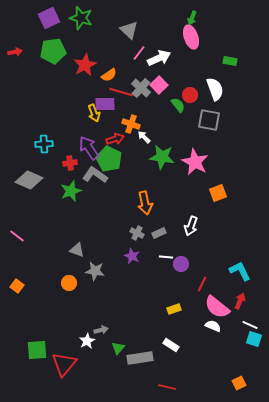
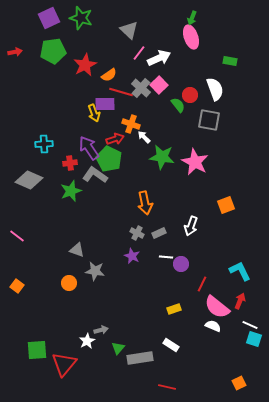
orange square at (218, 193): moved 8 px right, 12 px down
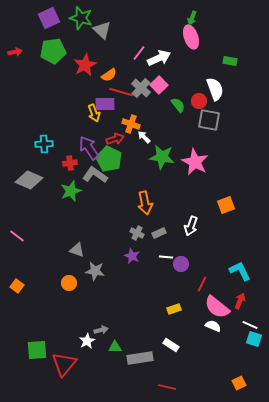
gray triangle at (129, 30): moved 27 px left
red circle at (190, 95): moved 9 px right, 6 px down
green triangle at (118, 348): moved 3 px left, 1 px up; rotated 48 degrees clockwise
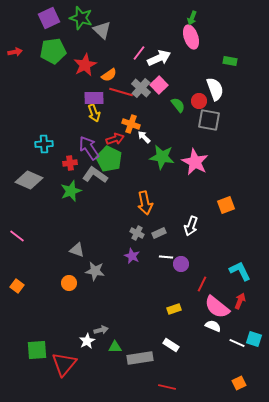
purple rectangle at (105, 104): moved 11 px left, 6 px up
white line at (250, 325): moved 13 px left, 18 px down
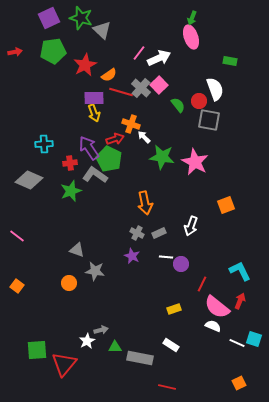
gray rectangle at (140, 358): rotated 20 degrees clockwise
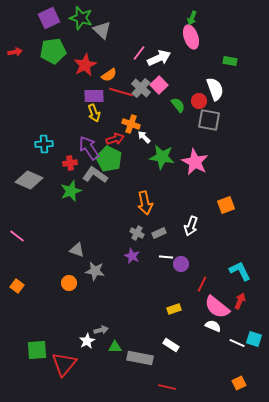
purple rectangle at (94, 98): moved 2 px up
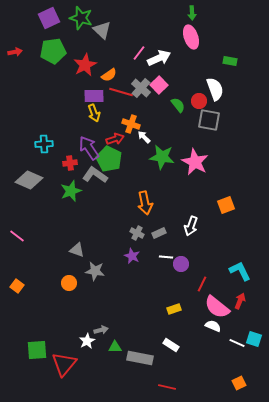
green arrow at (192, 18): moved 5 px up; rotated 24 degrees counterclockwise
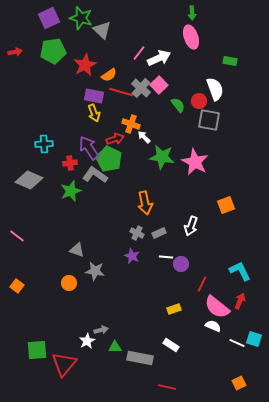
purple rectangle at (94, 96): rotated 12 degrees clockwise
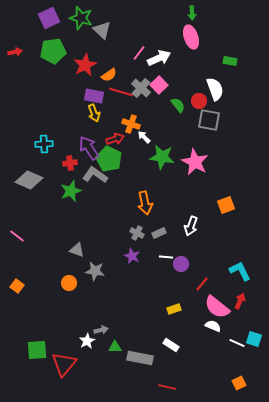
red line at (202, 284): rotated 14 degrees clockwise
